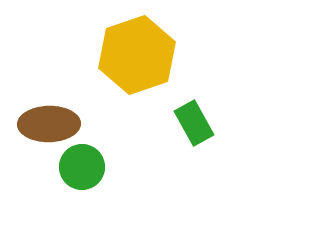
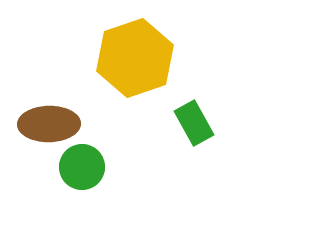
yellow hexagon: moved 2 px left, 3 px down
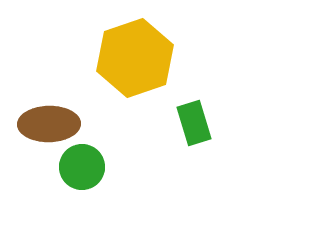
green rectangle: rotated 12 degrees clockwise
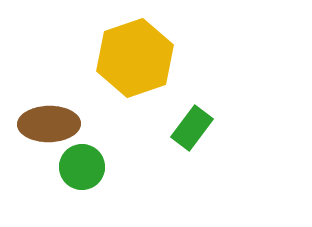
green rectangle: moved 2 px left, 5 px down; rotated 54 degrees clockwise
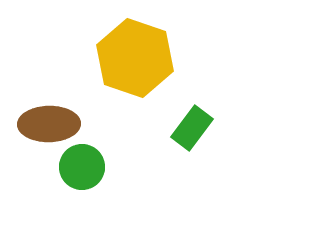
yellow hexagon: rotated 22 degrees counterclockwise
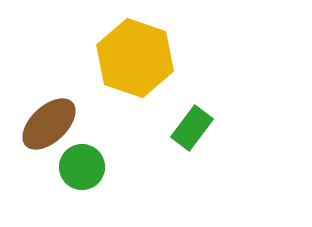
brown ellipse: rotated 42 degrees counterclockwise
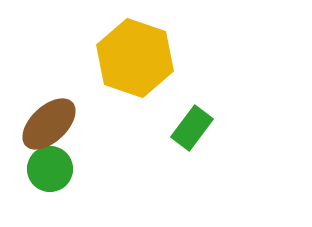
green circle: moved 32 px left, 2 px down
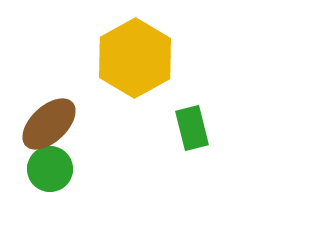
yellow hexagon: rotated 12 degrees clockwise
green rectangle: rotated 51 degrees counterclockwise
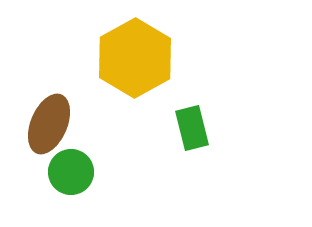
brown ellipse: rotated 24 degrees counterclockwise
green circle: moved 21 px right, 3 px down
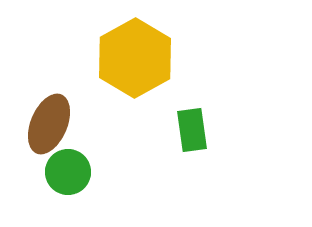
green rectangle: moved 2 px down; rotated 6 degrees clockwise
green circle: moved 3 px left
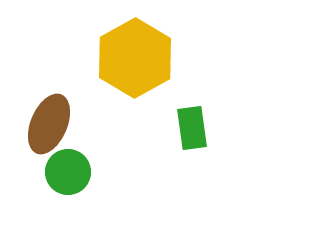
green rectangle: moved 2 px up
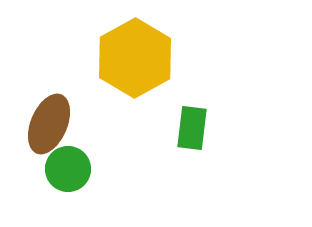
green rectangle: rotated 15 degrees clockwise
green circle: moved 3 px up
